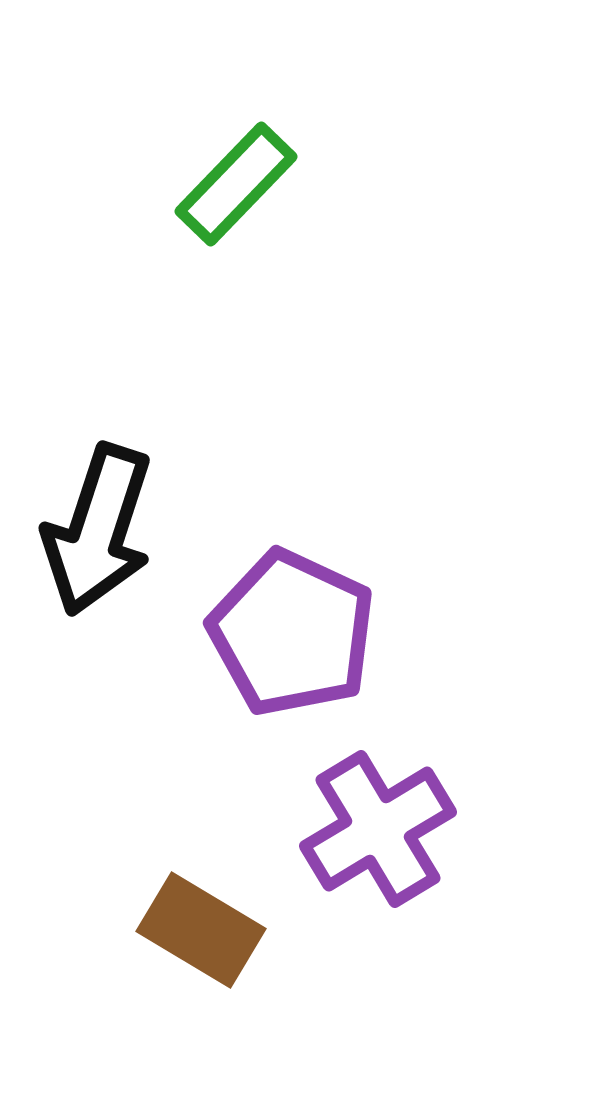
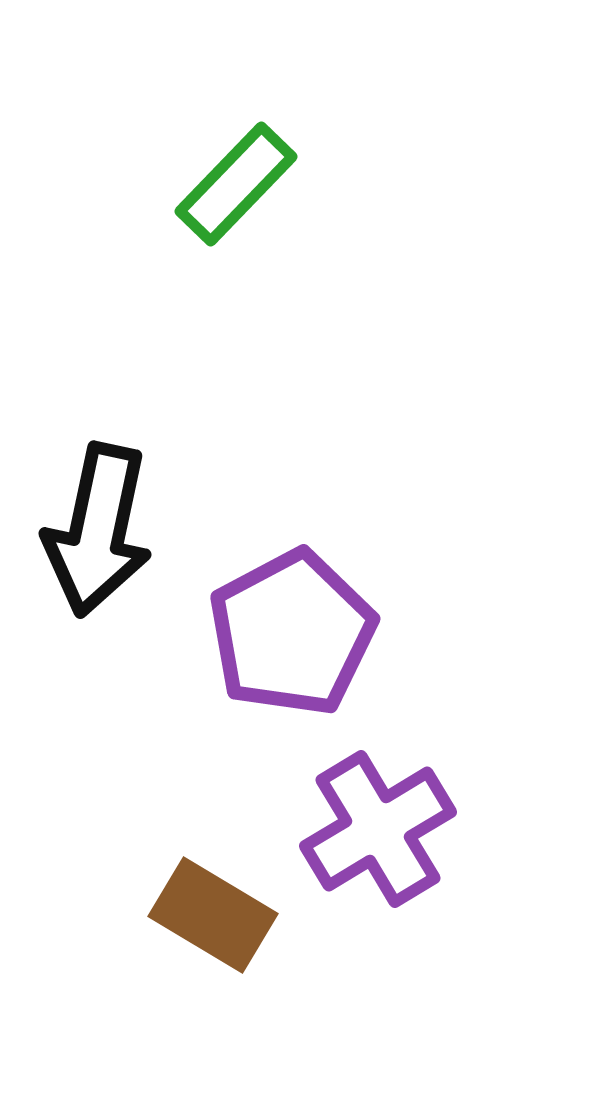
black arrow: rotated 6 degrees counterclockwise
purple pentagon: rotated 19 degrees clockwise
brown rectangle: moved 12 px right, 15 px up
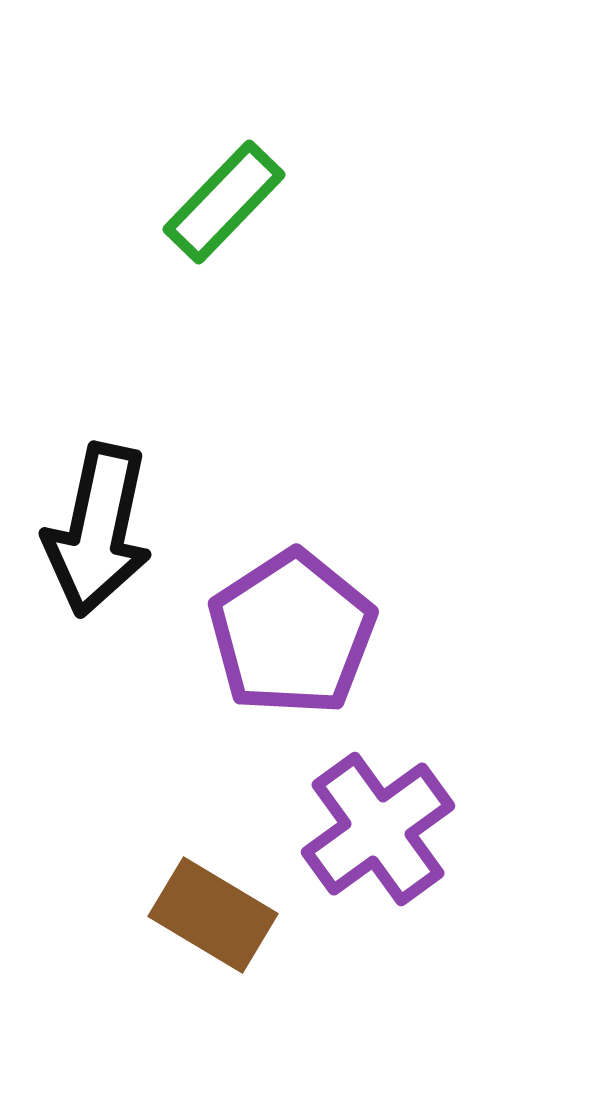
green rectangle: moved 12 px left, 18 px down
purple pentagon: rotated 5 degrees counterclockwise
purple cross: rotated 5 degrees counterclockwise
